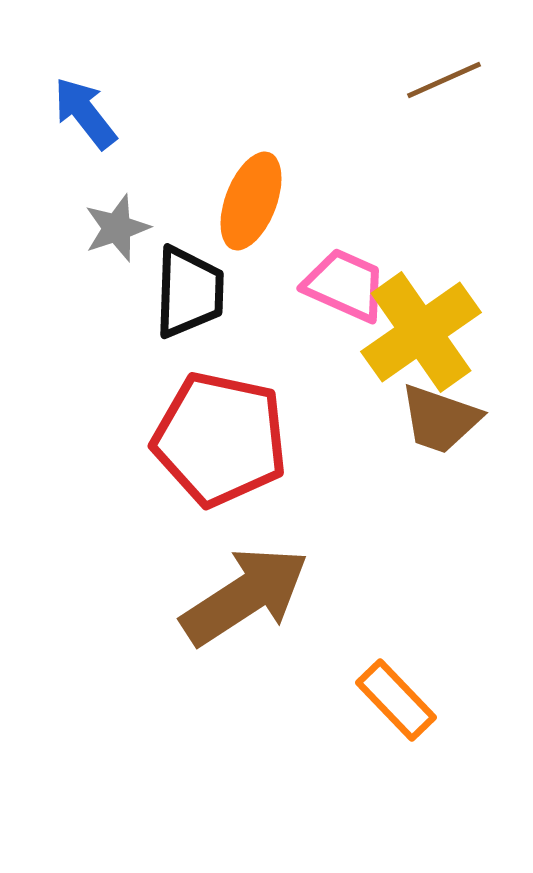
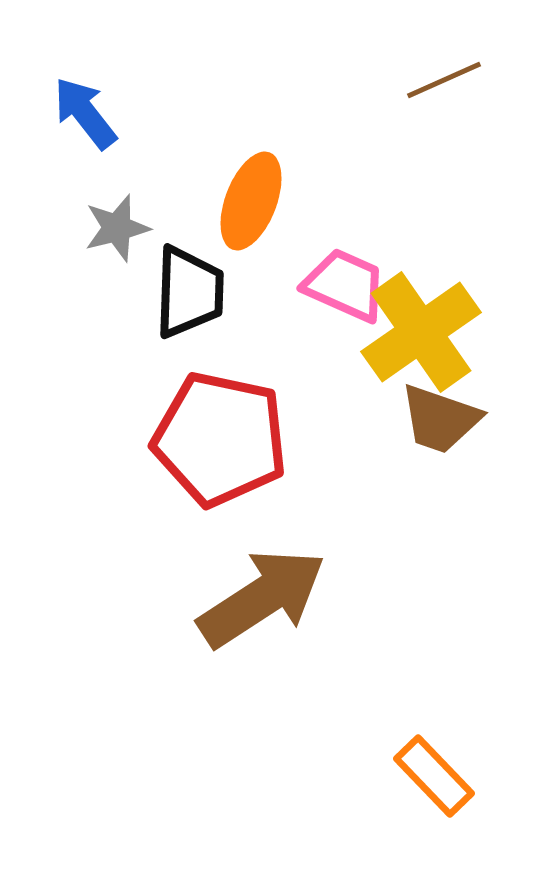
gray star: rotated 4 degrees clockwise
brown arrow: moved 17 px right, 2 px down
orange rectangle: moved 38 px right, 76 px down
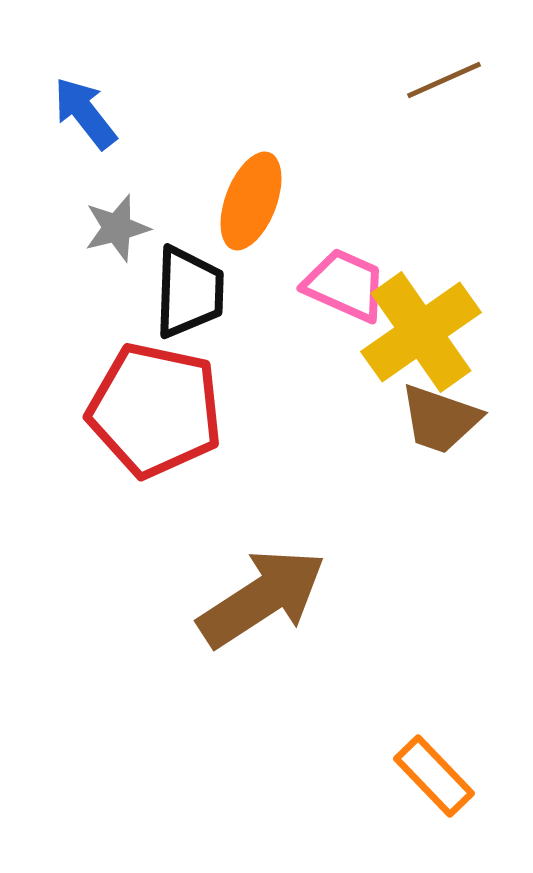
red pentagon: moved 65 px left, 29 px up
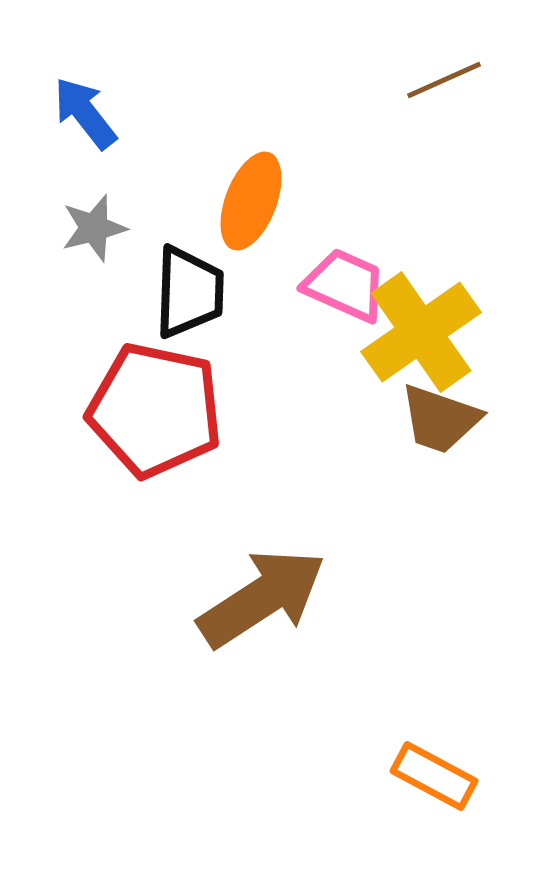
gray star: moved 23 px left
orange rectangle: rotated 18 degrees counterclockwise
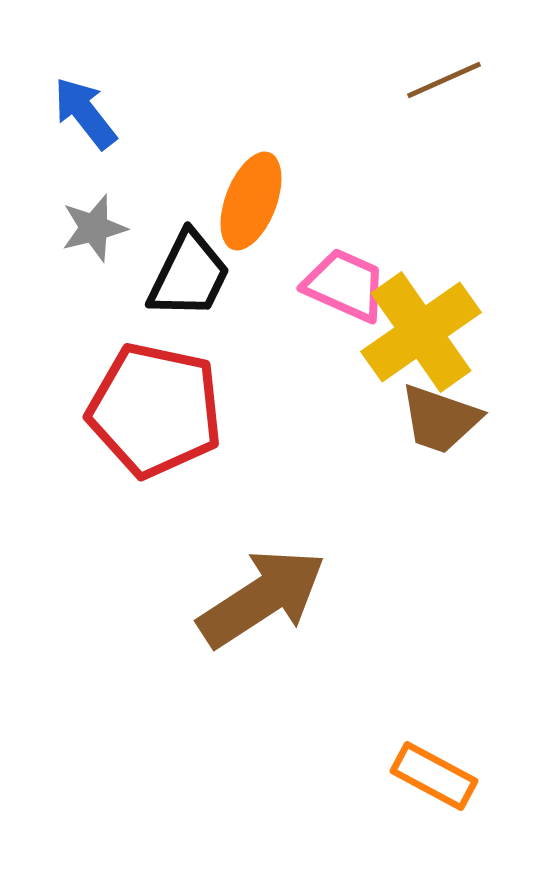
black trapezoid: moved 17 px up; rotated 24 degrees clockwise
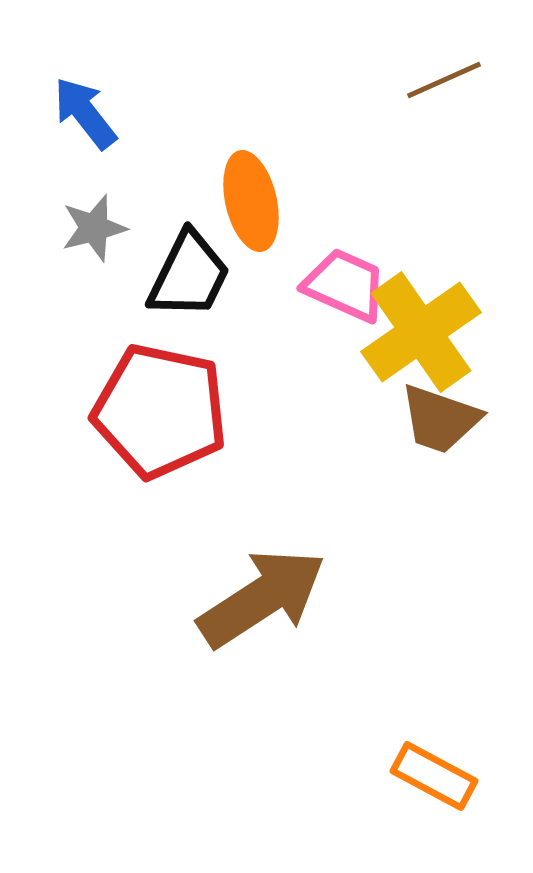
orange ellipse: rotated 34 degrees counterclockwise
red pentagon: moved 5 px right, 1 px down
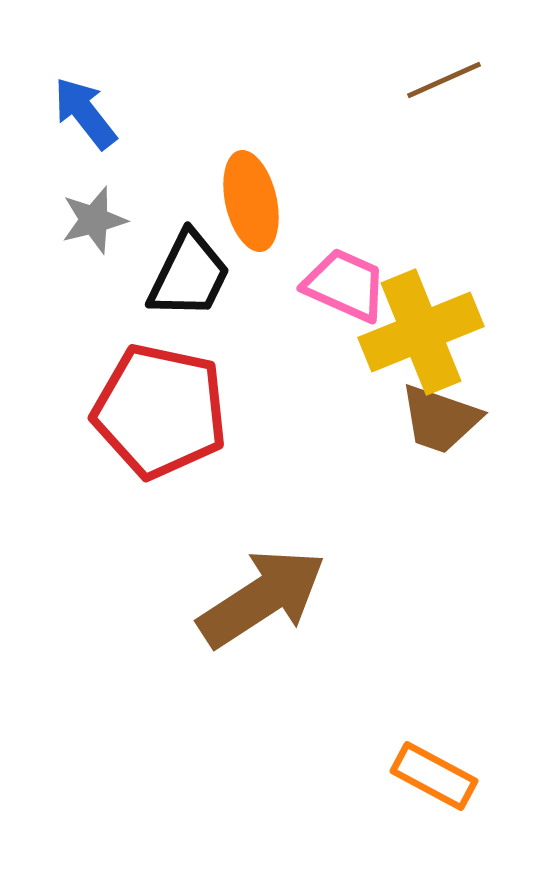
gray star: moved 8 px up
yellow cross: rotated 13 degrees clockwise
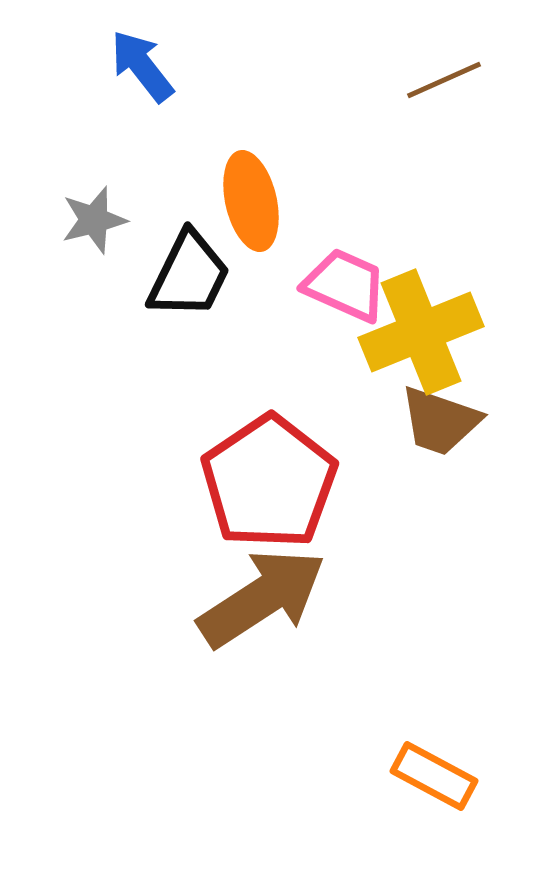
blue arrow: moved 57 px right, 47 px up
red pentagon: moved 109 px right, 71 px down; rotated 26 degrees clockwise
brown trapezoid: moved 2 px down
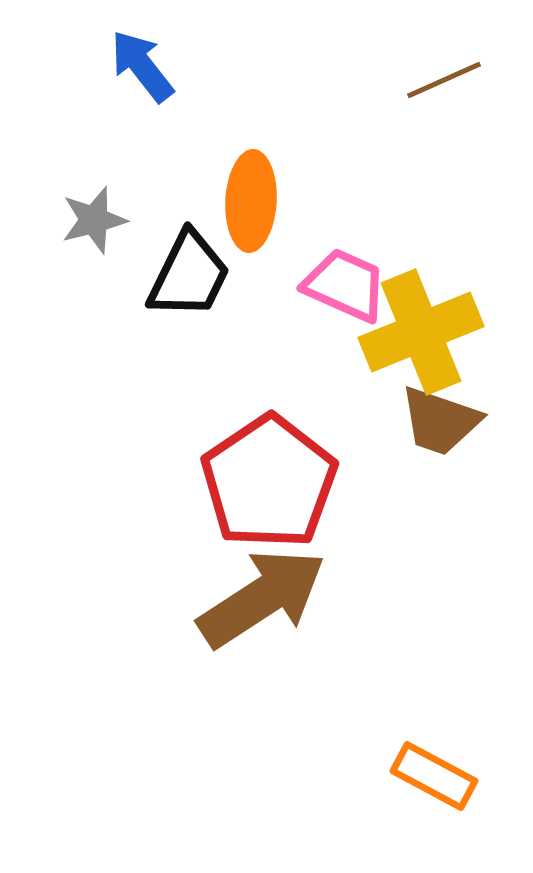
orange ellipse: rotated 16 degrees clockwise
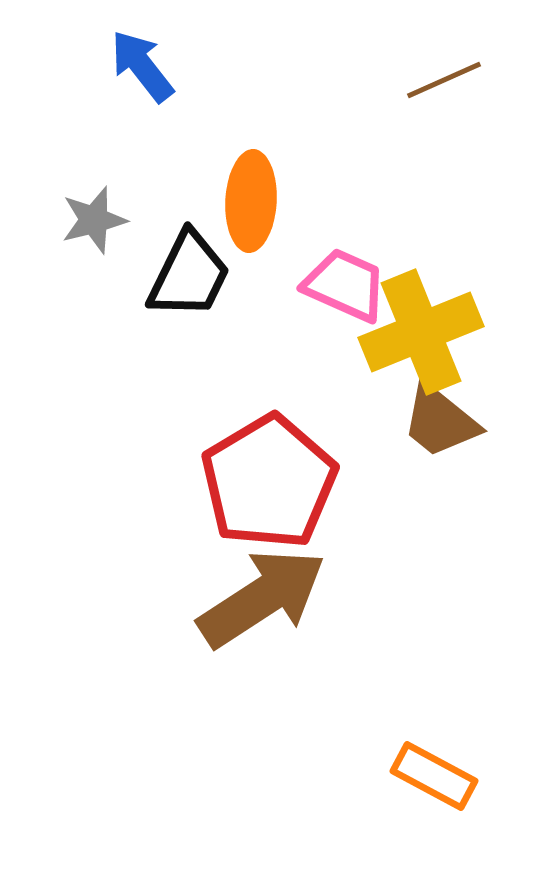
brown trapezoid: rotated 20 degrees clockwise
red pentagon: rotated 3 degrees clockwise
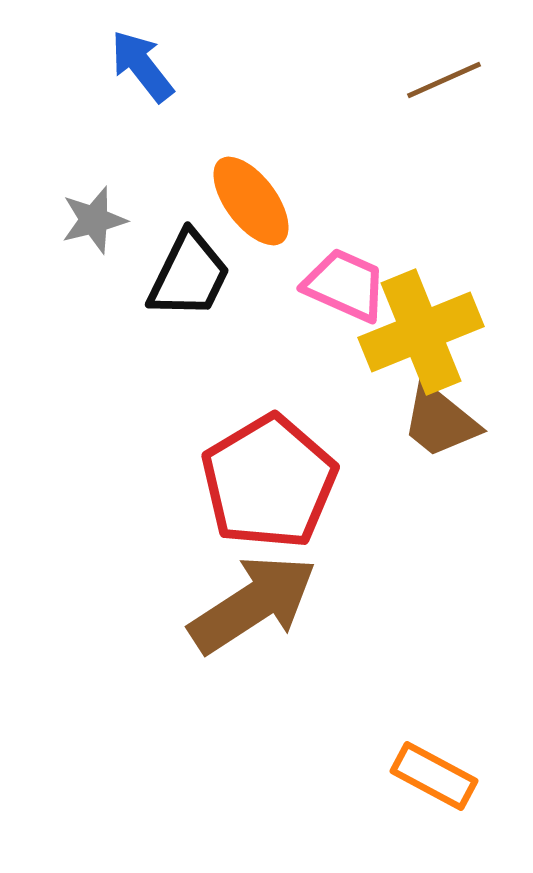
orange ellipse: rotated 40 degrees counterclockwise
brown arrow: moved 9 px left, 6 px down
